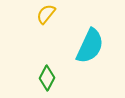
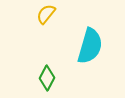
cyan semicircle: rotated 9 degrees counterclockwise
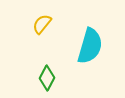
yellow semicircle: moved 4 px left, 10 px down
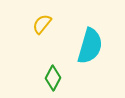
green diamond: moved 6 px right
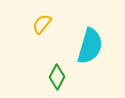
green diamond: moved 4 px right, 1 px up
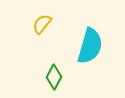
green diamond: moved 3 px left
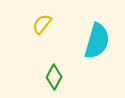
cyan semicircle: moved 7 px right, 5 px up
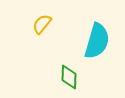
green diamond: moved 15 px right; rotated 25 degrees counterclockwise
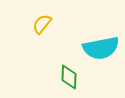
cyan semicircle: moved 4 px right, 7 px down; rotated 63 degrees clockwise
